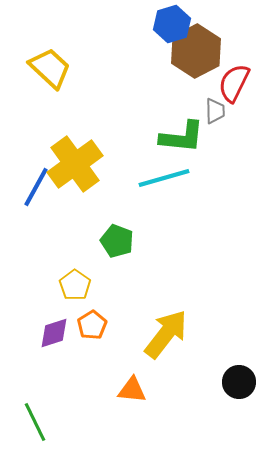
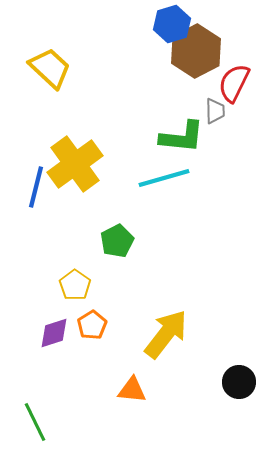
blue line: rotated 15 degrees counterclockwise
green pentagon: rotated 24 degrees clockwise
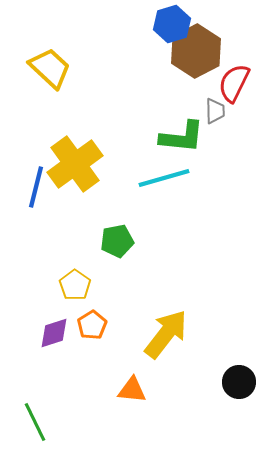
green pentagon: rotated 16 degrees clockwise
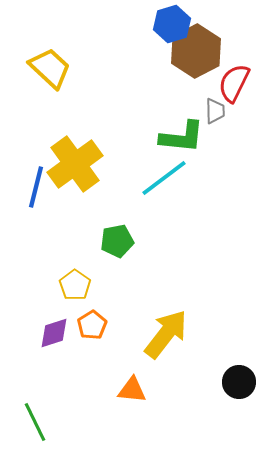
cyan line: rotated 21 degrees counterclockwise
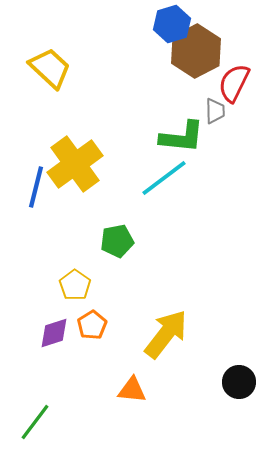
green line: rotated 63 degrees clockwise
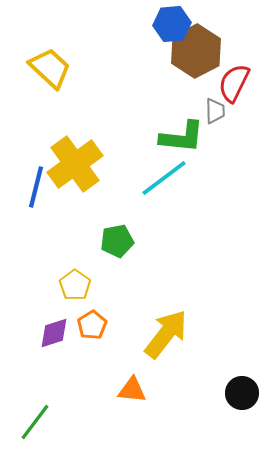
blue hexagon: rotated 12 degrees clockwise
black circle: moved 3 px right, 11 px down
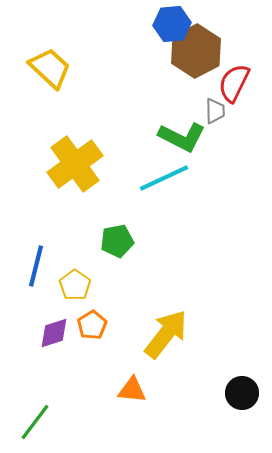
green L-shape: rotated 21 degrees clockwise
cyan line: rotated 12 degrees clockwise
blue line: moved 79 px down
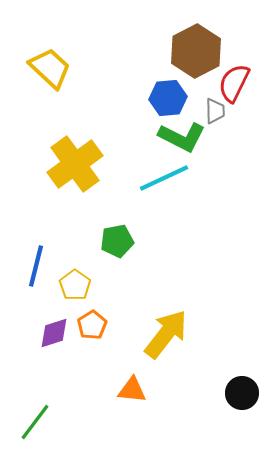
blue hexagon: moved 4 px left, 74 px down
